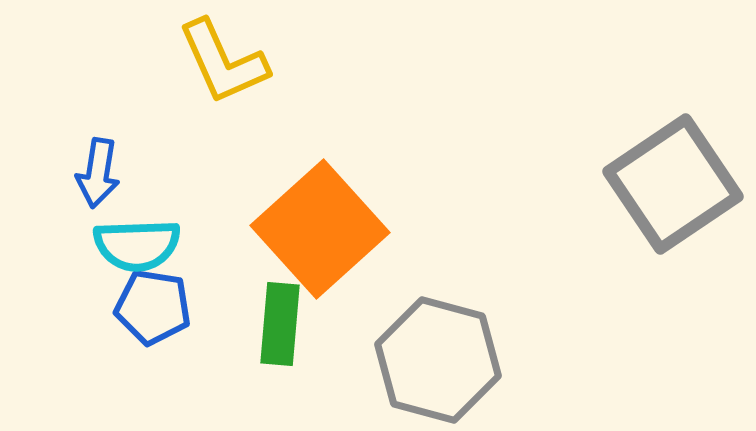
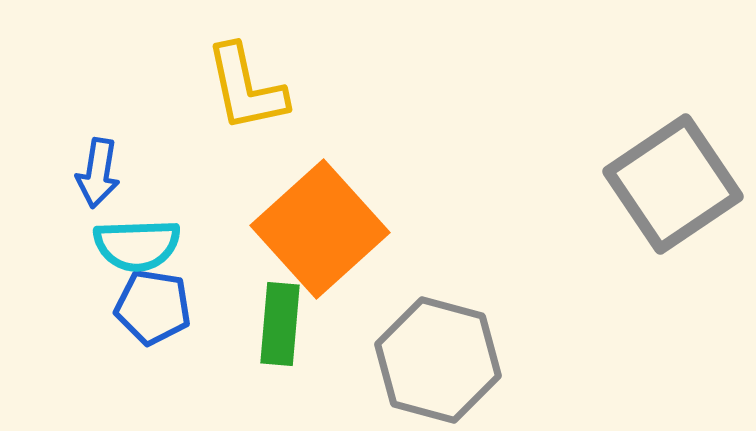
yellow L-shape: moved 23 px right, 26 px down; rotated 12 degrees clockwise
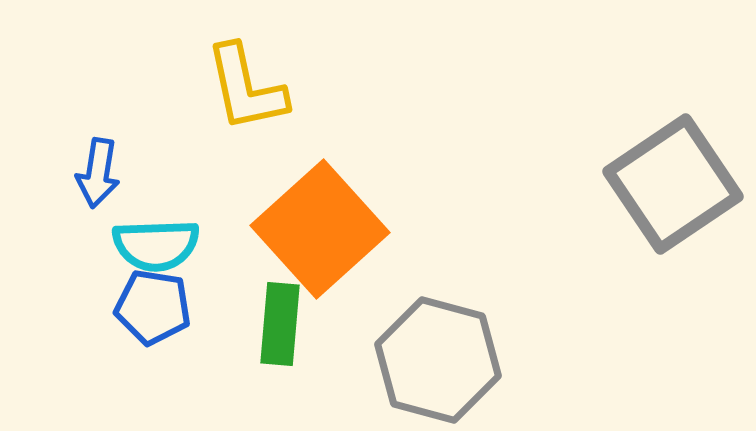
cyan semicircle: moved 19 px right
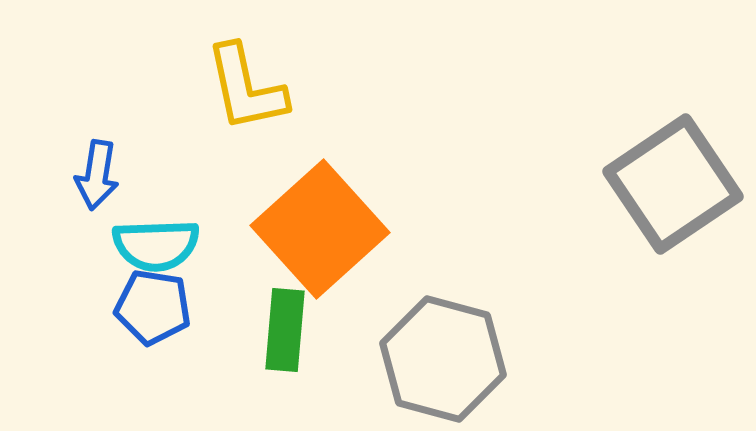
blue arrow: moved 1 px left, 2 px down
green rectangle: moved 5 px right, 6 px down
gray hexagon: moved 5 px right, 1 px up
